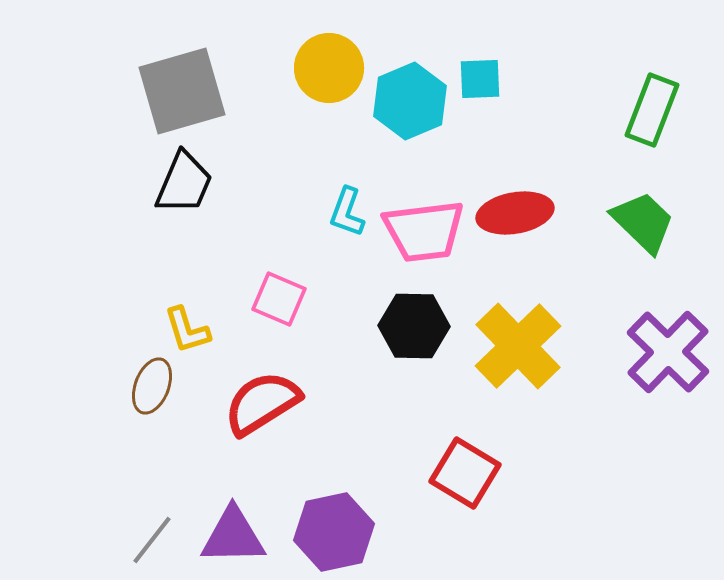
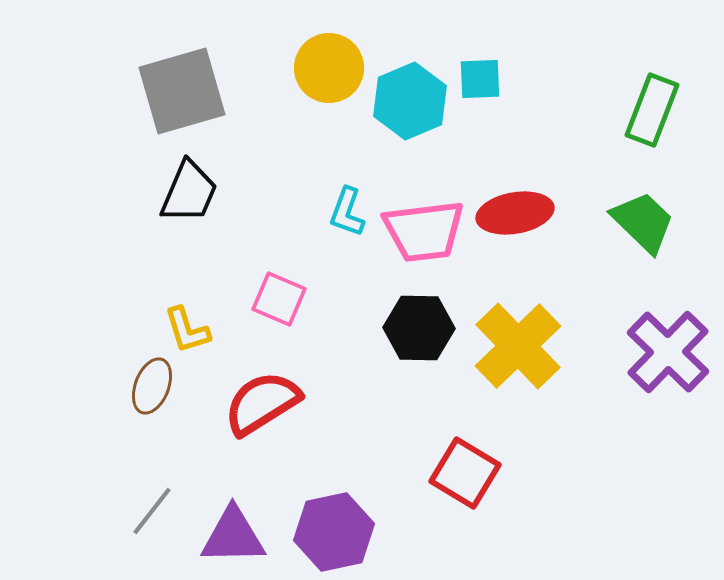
black trapezoid: moved 5 px right, 9 px down
black hexagon: moved 5 px right, 2 px down
gray line: moved 29 px up
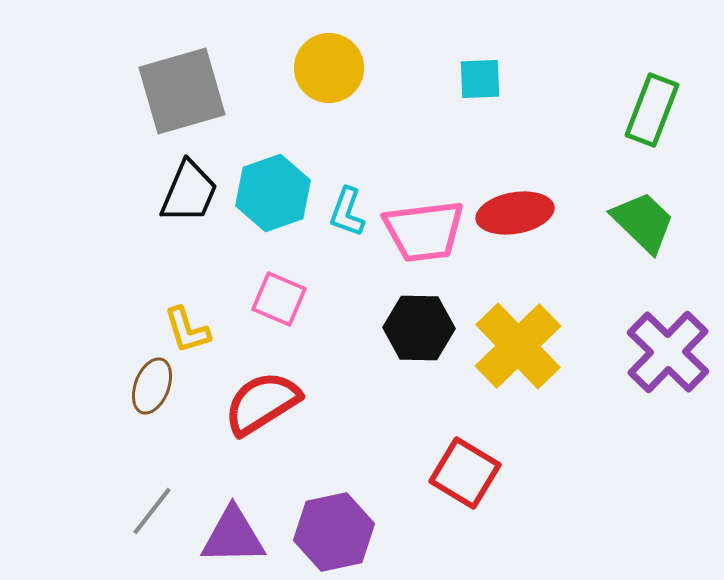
cyan hexagon: moved 137 px left, 92 px down; rotated 4 degrees clockwise
